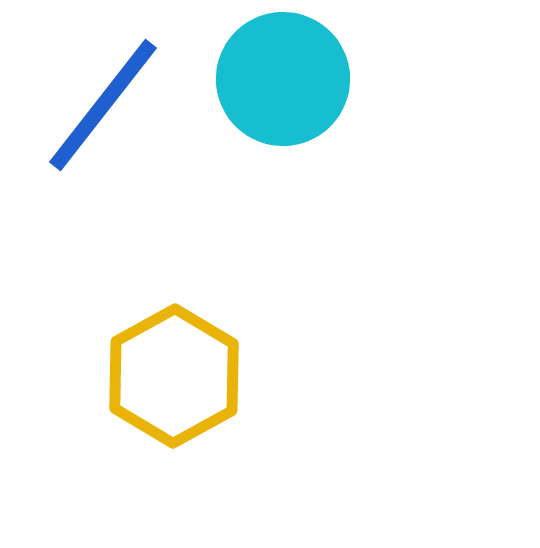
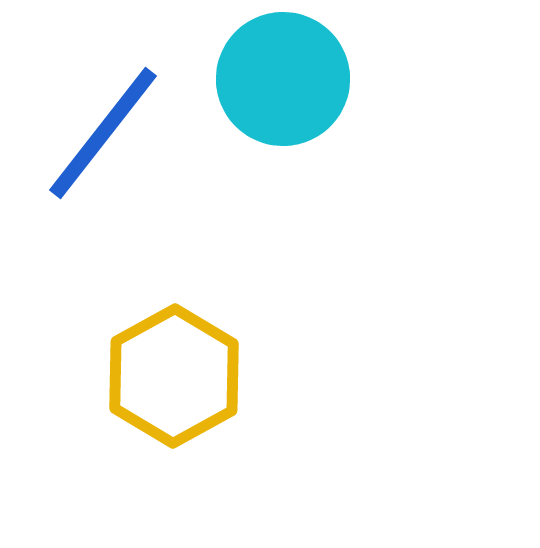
blue line: moved 28 px down
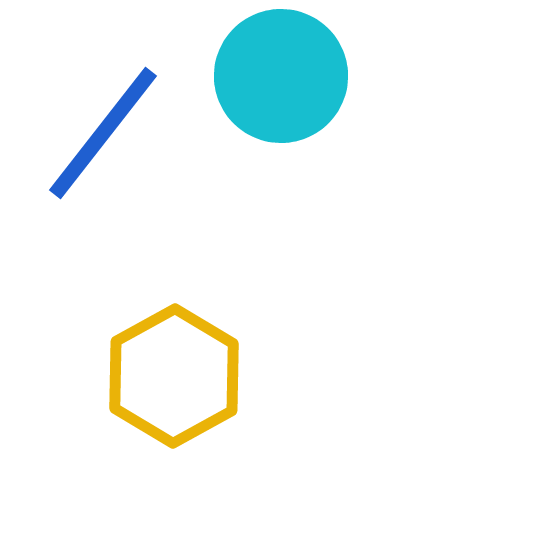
cyan circle: moved 2 px left, 3 px up
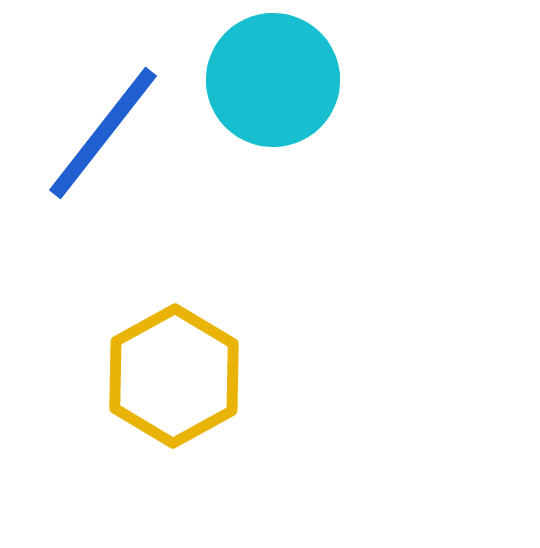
cyan circle: moved 8 px left, 4 px down
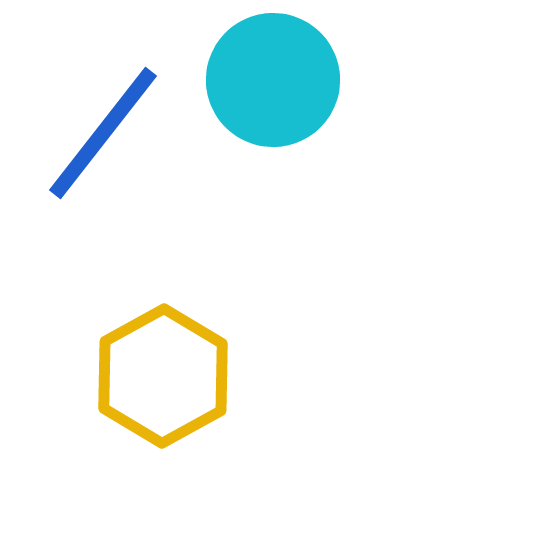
yellow hexagon: moved 11 px left
